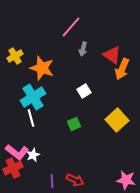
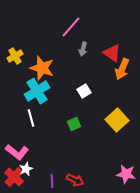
red triangle: moved 2 px up
cyan cross: moved 4 px right, 6 px up
white star: moved 7 px left, 14 px down
red cross: moved 1 px right, 9 px down; rotated 24 degrees counterclockwise
pink star: moved 6 px up
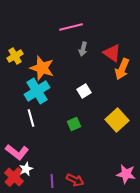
pink line: rotated 35 degrees clockwise
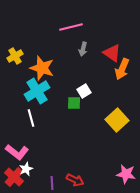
green square: moved 21 px up; rotated 24 degrees clockwise
purple line: moved 2 px down
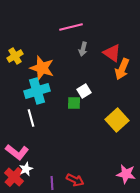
cyan cross: rotated 15 degrees clockwise
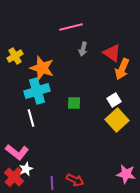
white square: moved 30 px right, 9 px down
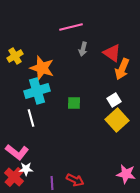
white star: rotated 24 degrees clockwise
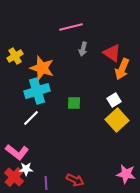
white line: rotated 60 degrees clockwise
purple line: moved 6 px left
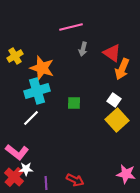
white square: rotated 24 degrees counterclockwise
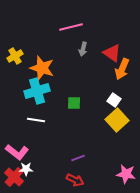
white line: moved 5 px right, 2 px down; rotated 54 degrees clockwise
purple line: moved 32 px right, 25 px up; rotated 72 degrees clockwise
